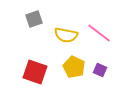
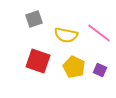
red square: moved 3 px right, 11 px up
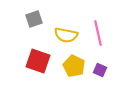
pink line: moved 1 px left; rotated 40 degrees clockwise
yellow pentagon: moved 1 px up
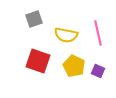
purple square: moved 2 px left, 1 px down
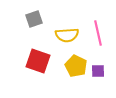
yellow semicircle: moved 1 px right; rotated 15 degrees counterclockwise
yellow pentagon: moved 2 px right
purple square: rotated 24 degrees counterclockwise
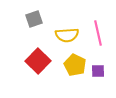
red square: rotated 25 degrees clockwise
yellow pentagon: moved 1 px left, 1 px up
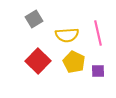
gray square: rotated 12 degrees counterclockwise
yellow pentagon: moved 1 px left, 3 px up
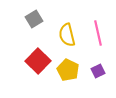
yellow semicircle: rotated 80 degrees clockwise
yellow pentagon: moved 6 px left, 8 px down
purple square: rotated 24 degrees counterclockwise
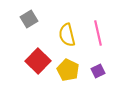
gray square: moved 5 px left
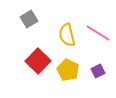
pink line: rotated 45 degrees counterclockwise
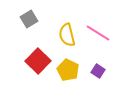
purple square: rotated 32 degrees counterclockwise
